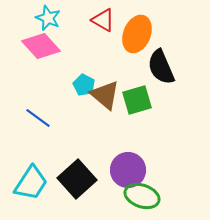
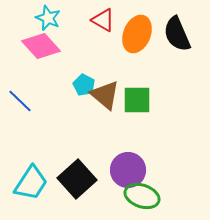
black semicircle: moved 16 px right, 33 px up
green square: rotated 16 degrees clockwise
blue line: moved 18 px left, 17 px up; rotated 8 degrees clockwise
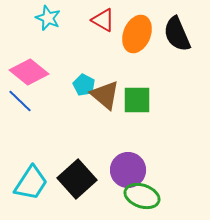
pink diamond: moved 12 px left, 26 px down; rotated 9 degrees counterclockwise
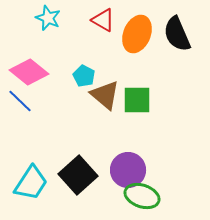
cyan pentagon: moved 9 px up
black square: moved 1 px right, 4 px up
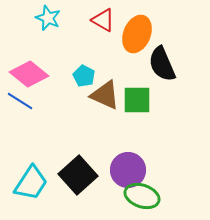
black semicircle: moved 15 px left, 30 px down
pink diamond: moved 2 px down
brown triangle: rotated 16 degrees counterclockwise
blue line: rotated 12 degrees counterclockwise
